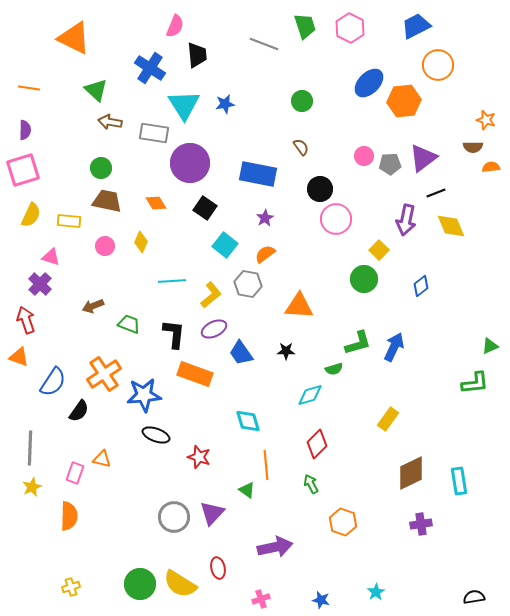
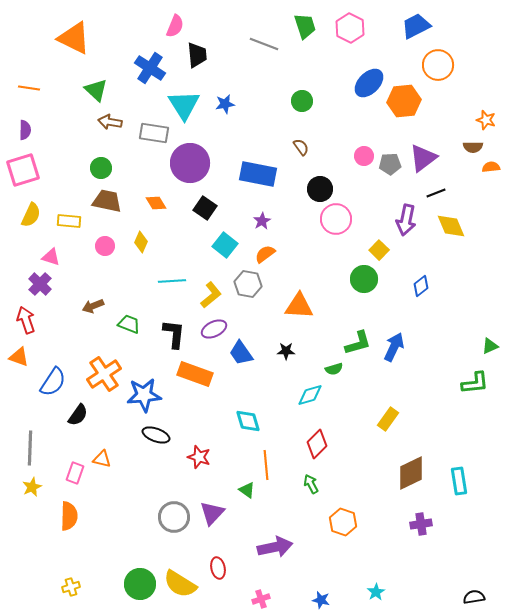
purple star at (265, 218): moved 3 px left, 3 px down
black semicircle at (79, 411): moved 1 px left, 4 px down
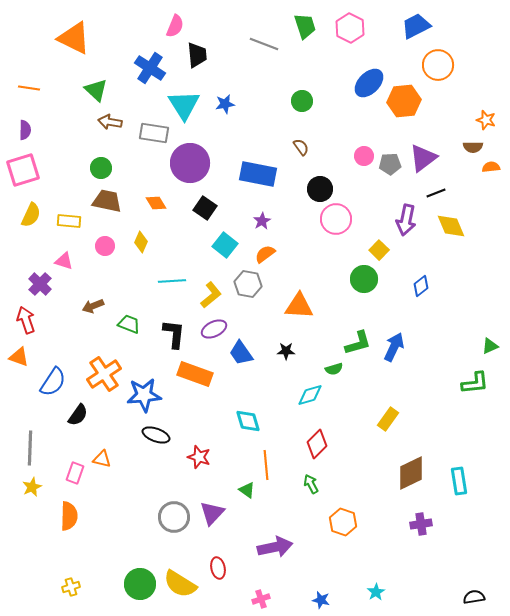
pink triangle at (51, 257): moved 13 px right, 4 px down
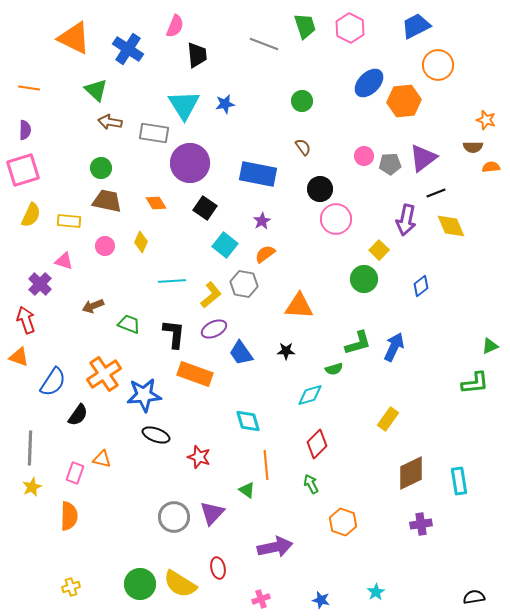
blue cross at (150, 68): moved 22 px left, 19 px up
brown semicircle at (301, 147): moved 2 px right
gray hexagon at (248, 284): moved 4 px left
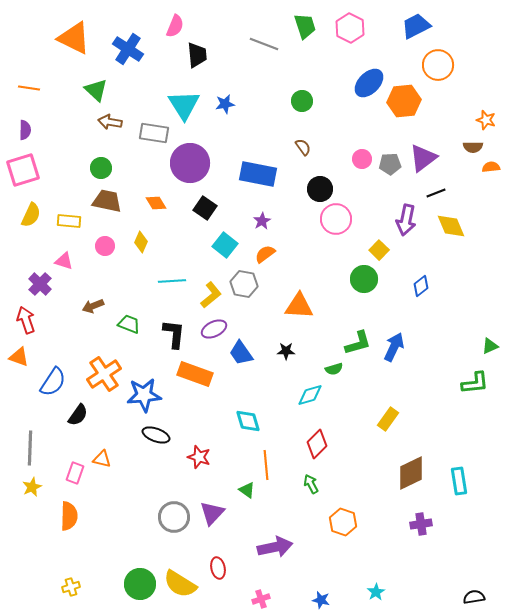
pink circle at (364, 156): moved 2 px left, 3 px down
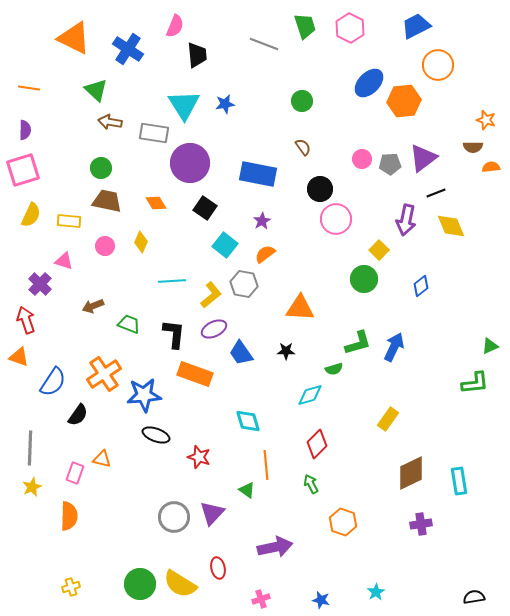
orange triangle at (299, 306): moved 1 px right, 2 px down
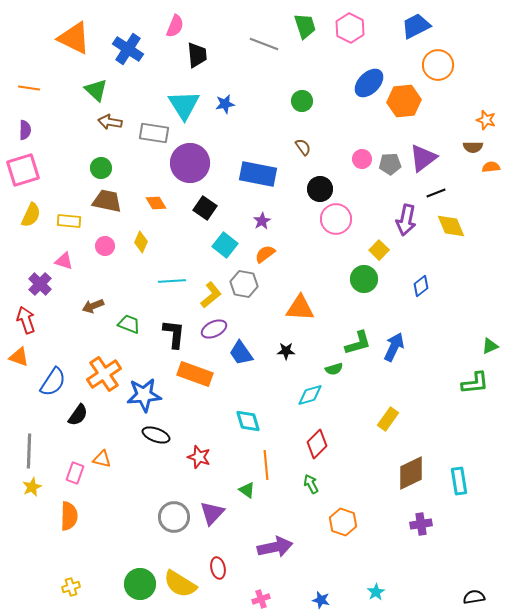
gray line at (30, 448): moved 1 px left, 3 px down
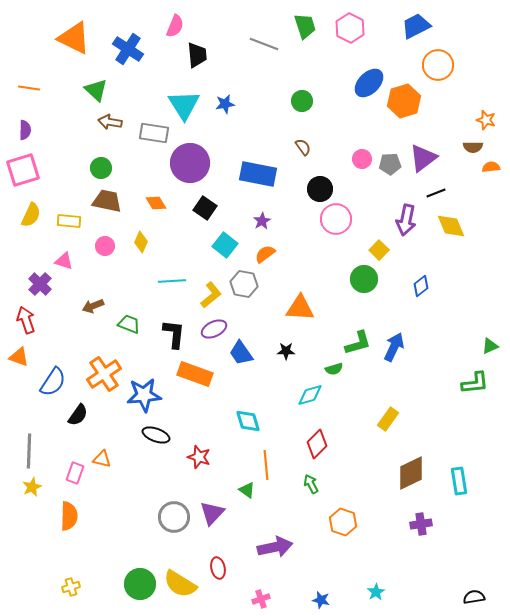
orange hexagon at (404, 101): rotated 12 degrees counterclockwise
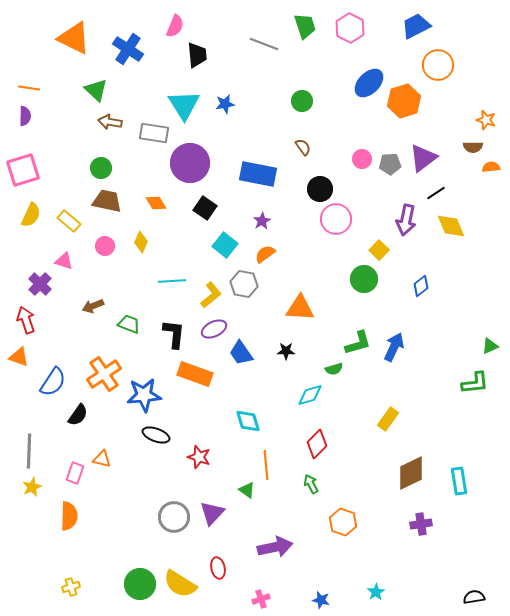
purple semicircle at (25, 130): moved 14 px up
black line at (436, 193): rotated 12 degrees counterclockwise
yellow rectangle at (69, 221): rotated 35 degrees clockwise
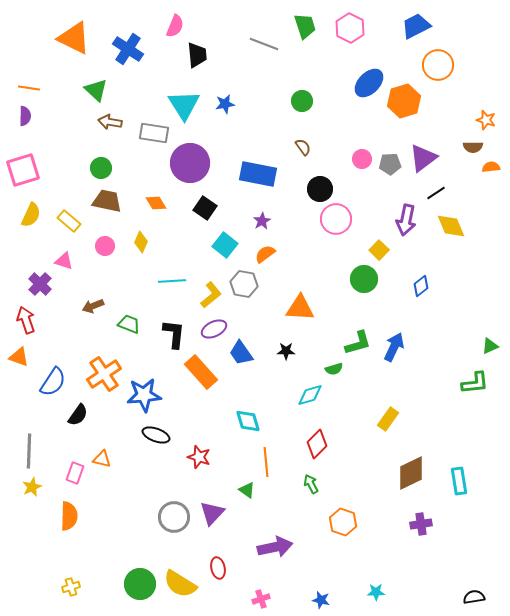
orange rectangle at (195, 374): moved 6 px right, 2 px up; rotated 28 degrees clockwise
orange line at (266, 465): moved 3 px up
cyan star at (376, 592): rotated 30 degrees clockwise
